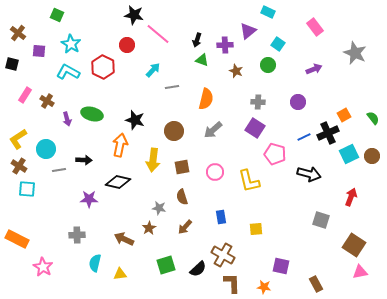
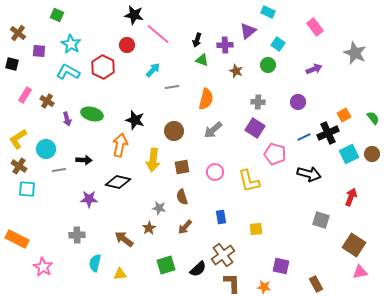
brown circle at (372, 156): moved 2 px up
brown arrow at (124, 239): rotated 12 degrees clockwise
brown cross at (223, 255): rotated 25 degrees clockwise
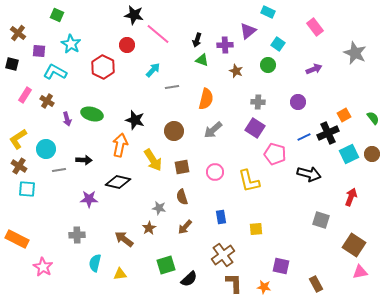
cyan L-shape at (68, 72): moved 13 px left
yellow arrow at (153, 160): rotated 40 degrees counterclockwise
black semicircle at (198, 269): moved 9 px left, 10 px down
brown L-shape at (232, 283): moved 2 px right
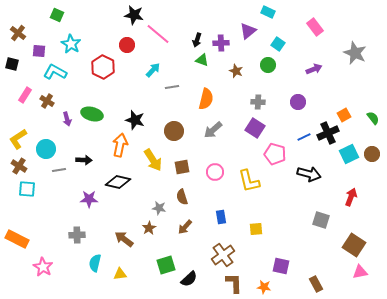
purple cross at (225, 45): moved 4 px left, 2 px up
